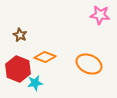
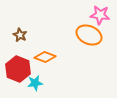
orange ellipse: moved 29 px up
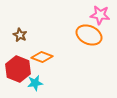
orange diamond: moved 3 px left
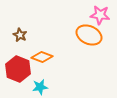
cyan star: moved 5 px right, 4 px down
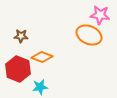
brown star: moved 1 px right, 1 px down; rotated 24 degrees counterclockwise
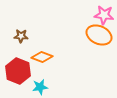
pink star: moved 4 px right
orange ellipse: moved 10 px right
red hexagon: moved 2 px down
